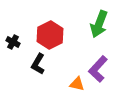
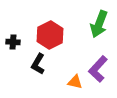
black cross: rotated 24 degrees counterclockwise
orange triangle: moved 2 px left, 2 px up
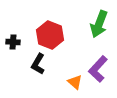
red hexagon: rotated 12 degrees counterclockwise
orange triangle: rotated 28 degrees clockwise
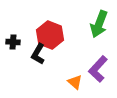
black L-shape: moved 10 px up
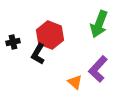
black cross: rotated 16 degrees counterclockwise
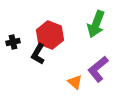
green arrow: moved 3 px left
purple L-shape: rotated 8 degrees clockwise
